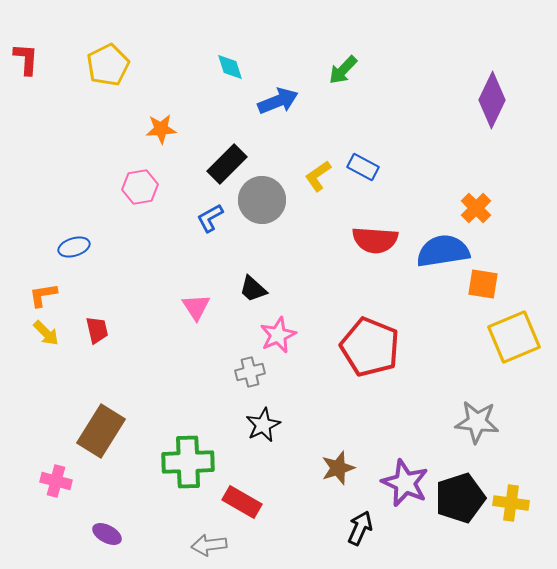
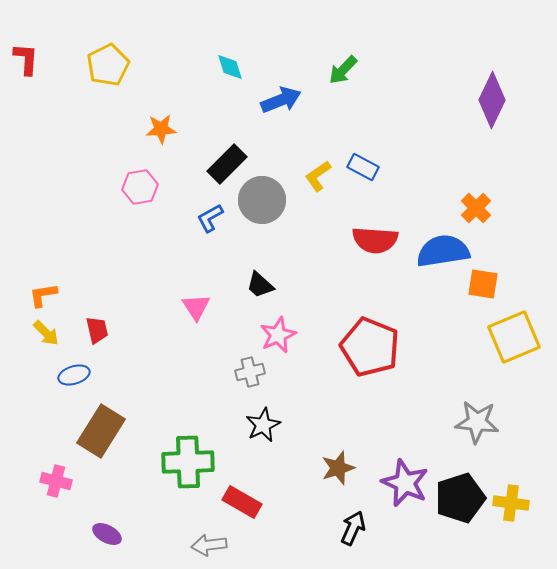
blue arrow: moved 3 px right, 1 px up
blue ellipse: moved 128 px down
black trapezoid: moved 7 px right, 4 px up
black arrow: moved 7 px left
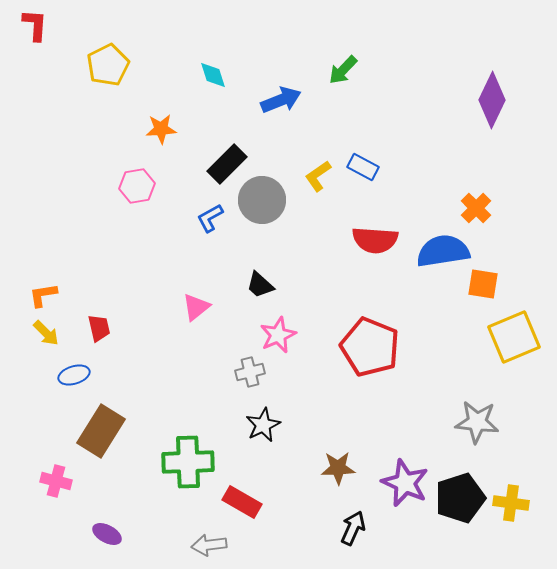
red L-shape: moved 9 px right, 34 px up
cyan diamond: moved 17 px left, 8 px down
pink hexagon: moved 3 px left, 1 px up
pink triangle: rotated 24 degrees clockwise
red trapezoid: moved 2 px right, 2 px up
brown star: rotated 16 degrees clockwise
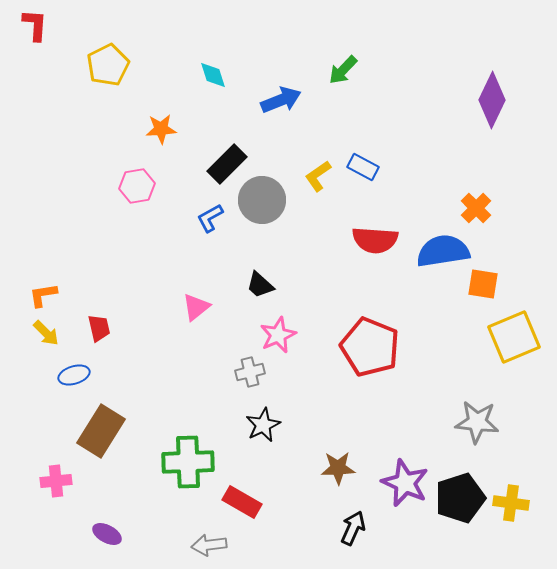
pink cross: rotated 20 degrees counterclockwise
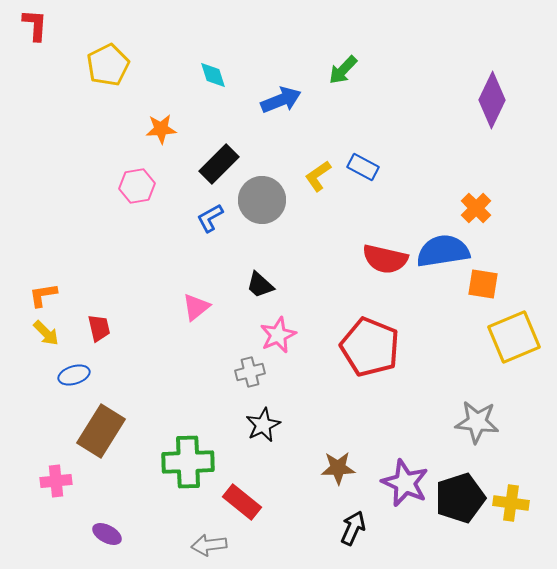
black rectangle: moved 8 px left
red semicircle: moved 10 px right, 19 px down; rotated 9 degrees clockwise
red rectangle: rotated 9 degrees clockwise
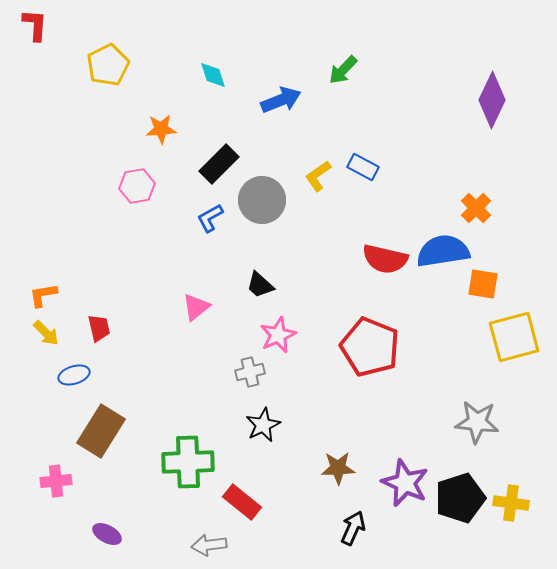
yellow square: rotated 8 degrees clockwise
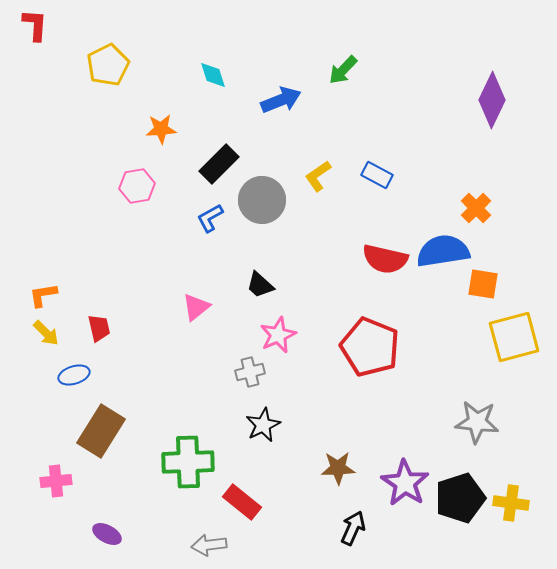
blue rectangle: moved 14 px right, 8 px down
purple star: rotated 9 degrees clockwise
